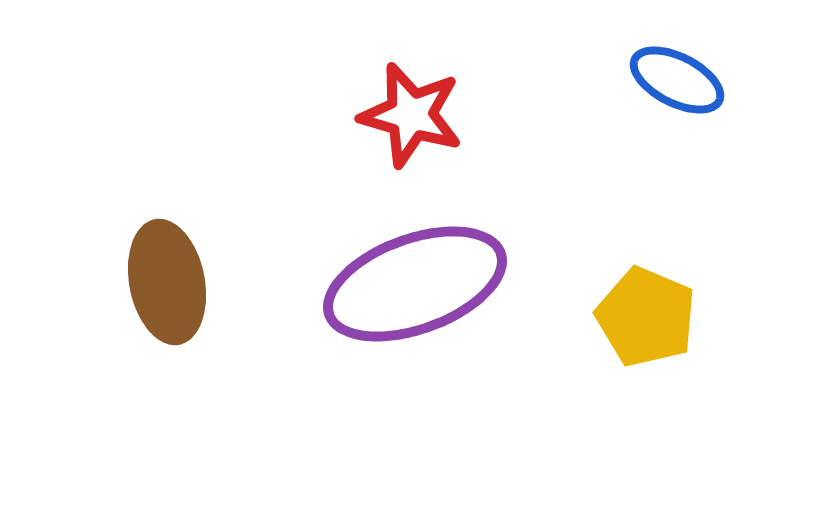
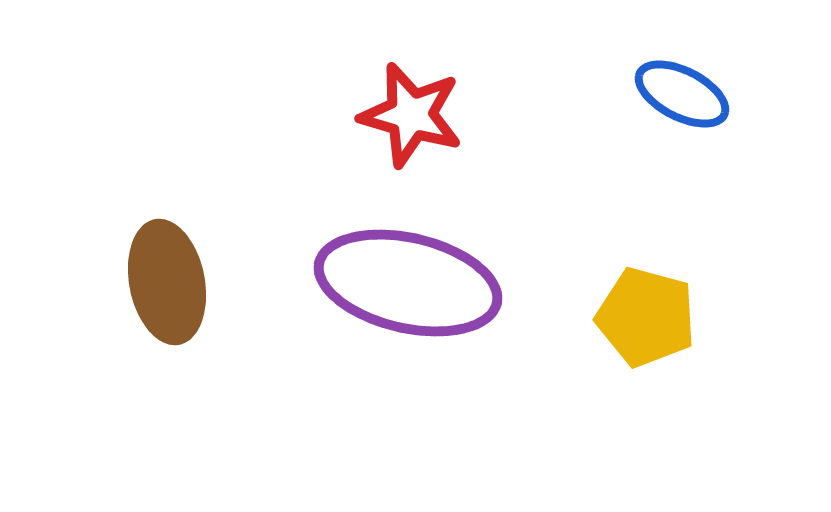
blue ellipse: moved 5 px right, 14 px down
purple ellipse: moved 7 px left, 1 px up; rotated 33 degrees clockwise
yellow pentagon: rotated 8 degrees counterclockwise
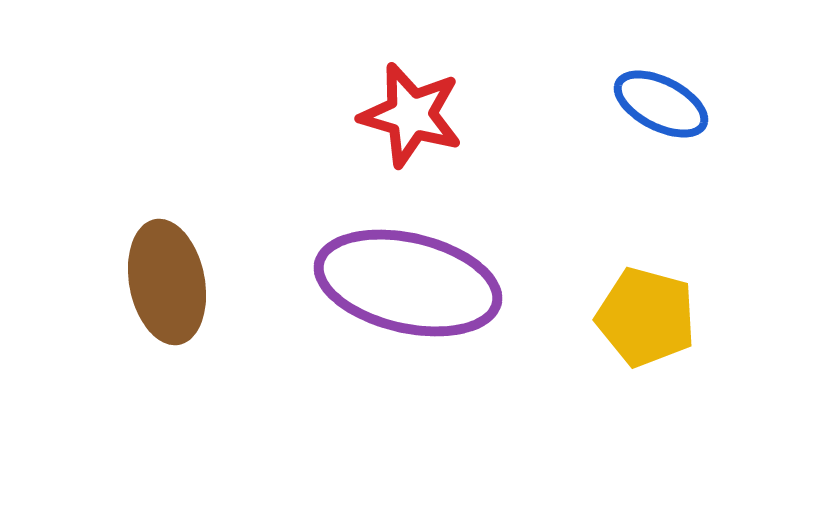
blue ellipse: moved 21 px left, 10 px down
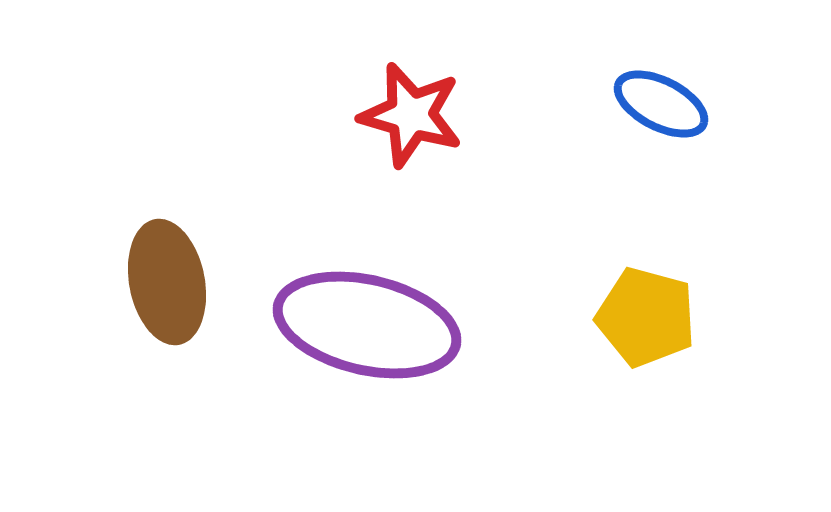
purple ellipse: moved 41 px left, 42 px down
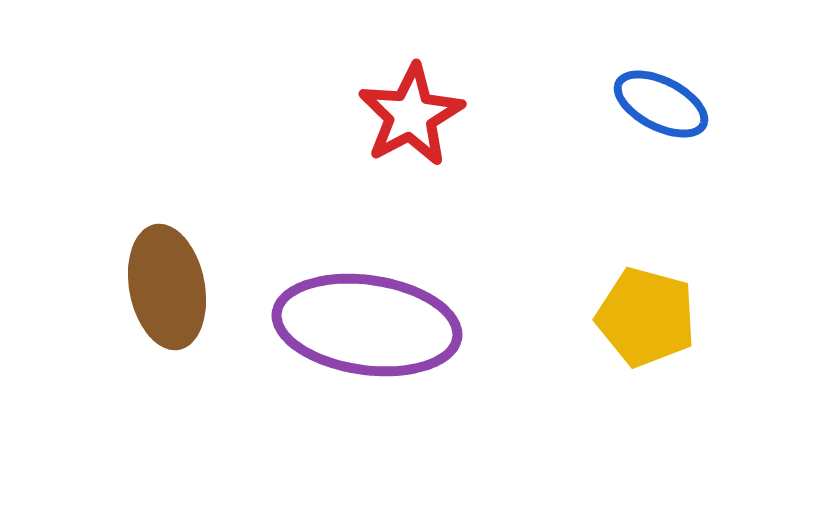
red star: rotated 28 degrees clockwise
brown ellipse: moved 5 px down
purple ellipse: rotated 5 degrees counterclockwise
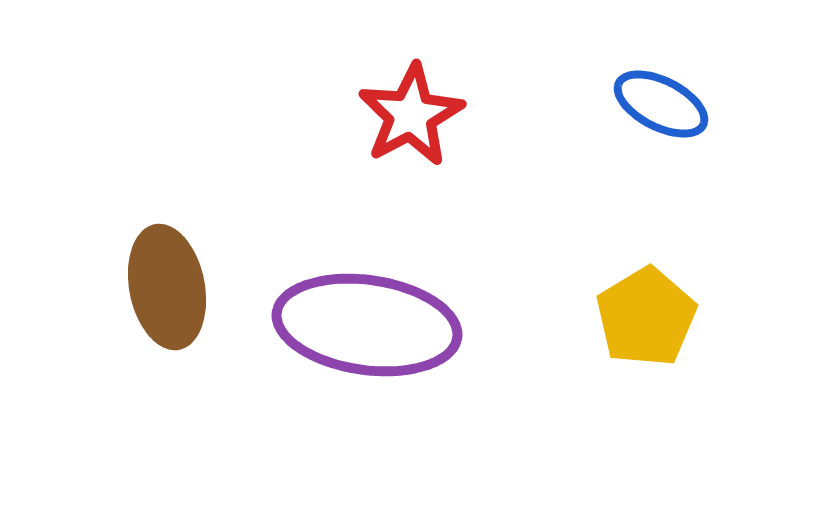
yellow pentagon: rotated 26 degrees clockwise
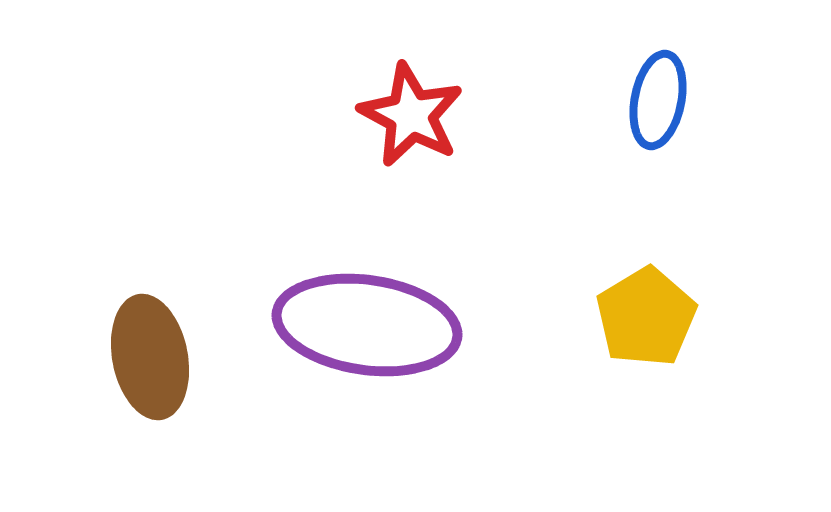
blue ellipse: moved 3 px left, 4 px up; rotated 74 degrees clockwise
red star: rotated 16 degrees counterclockwise
brown ellipse: moved 17 px left, 70 px down
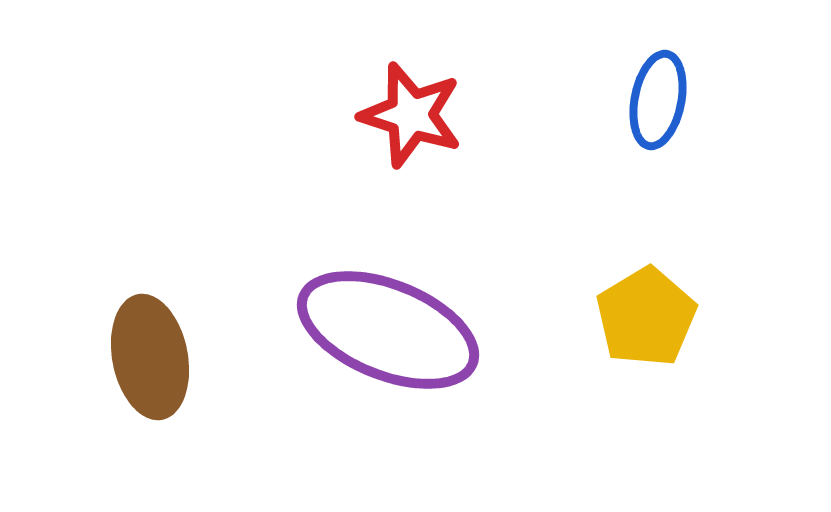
red star: rotated 10 degrees counterclockwise
purple ellipse: moved 21 px right, 5 px down; rotated 14 degrees clockwise
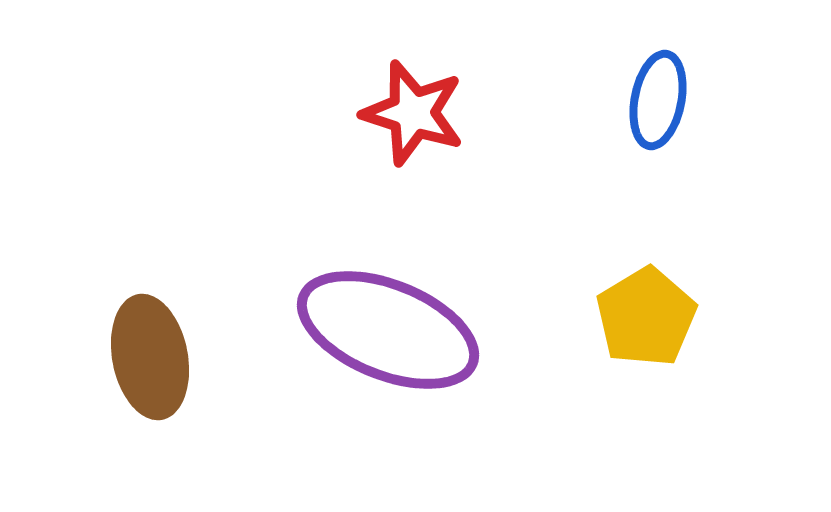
red star: moved 2 px right, 2 px up
